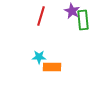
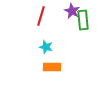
cyan star: moved 7 px right, 10 px up; rotated 16 degrees clockwise
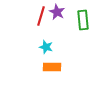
purple star: moved 15 px left, 1 px down
